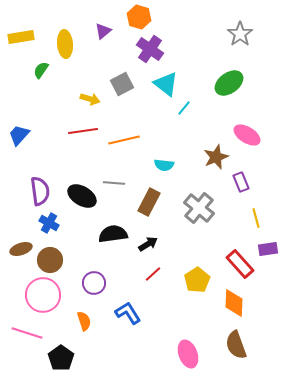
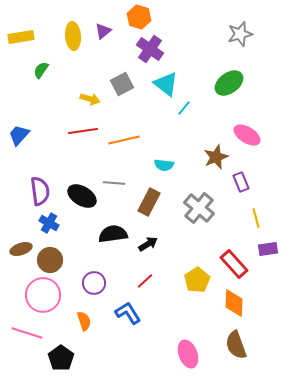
gray star at (240, 34): rotated 20 degrees clockwise
yellow ellipse at (65, 44): moved 8 px right, 8 px up
red rectangle at (240, 264): moved 6 px left
red line at (153, 274): moved 8 px left, 7 px down
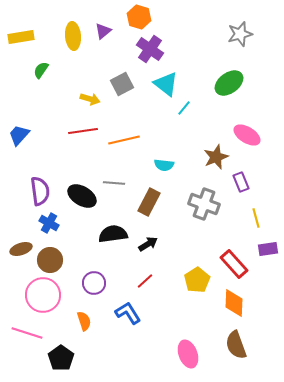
gray cross at (199, 208): moved 5 px right, 4 px up; rotated 20 degrees counterclockwise
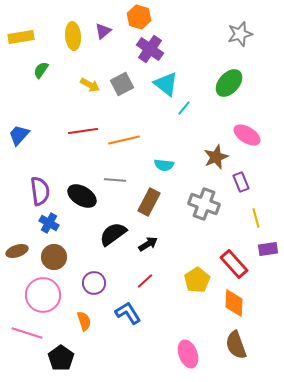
green ellipse at (229, 83): rotated 12 degrees counterclockwise
yellow arrow at (90, 99): moved 14 px up; rotated 12 degrees clockwise
gray line at (114, 183): moved 1 px right, 3 px up
black semicircle at (113, 234): rotated 28 degrees counterclockwise
brown ellipse at (21, 249): moved 4 px left, 2 px down
brown circle at (50, 260): moved 4 px right, 3 px up
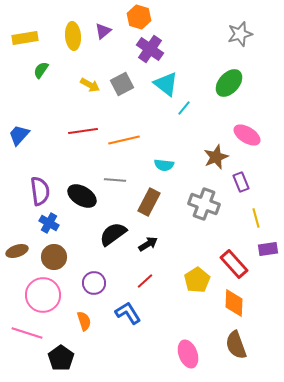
yellow rectangle at (21, 37): moved 4 px right, 1 px down
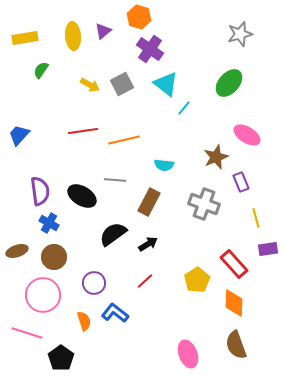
blue L-shape at (128, 313): moved 13 px left; rotated 20 degrees counterclockwise
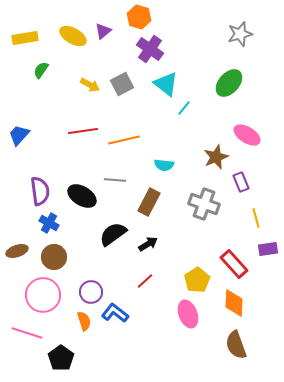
yellow ellipse at (73, 36): rotated 56 degrees counterclockwise
purple circle at (94, 283): moved 3 px left, 9 px down
pink ellipse at (188, 354): moved 40 px up
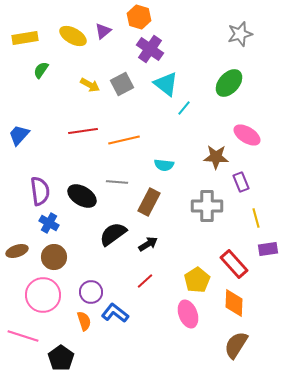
brown star at (216, 157): rotated 25 degrees clockwise
gray line at (115, 180): moved 2 px right, 2 px down
gray cross at (204, 204): moved 3 px right, 2 px down; rotated 20 degrees counterclockwise
pink line at (27, 333): moved 4 px left, 3 px down
brown semicircle at (236, 345): rotated 52 degrees clockwise
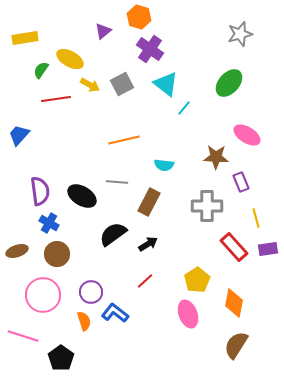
yellow ellipse at (73, 36): moved 3 px left, 23 px down
red line at (83, 131): moved 27 px left, 32 px up
brown circle at (54, 257): moved 3 px right, 3 px up
red rectangle at (234, 264): moved 17 px up
orange diamond at (234, 303): rotated 8 degrees clockwise
